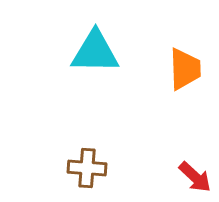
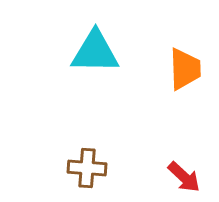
red arrow: moved 11 px left
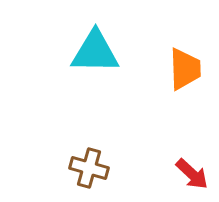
brown cross: moved 2 px right; rotated 12 degrees clockwise
red arrow: moved 8 px right, 3 px up
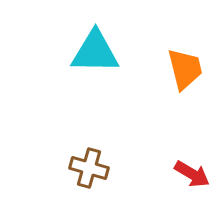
orange trapezoid: rotated 12 degrees counterclockwise
red arrow: rotated 12 degrees counterclockwise
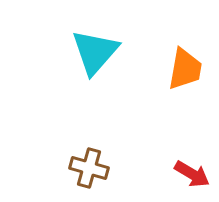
cyan triangle: rotated 50 degrees counterclockwise
orange trapezoid: rotated 24 degrees clockwise
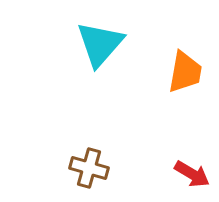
cyan triangle: moved 5 px right, 8 px up
orange trapezoid: moved 3 px down
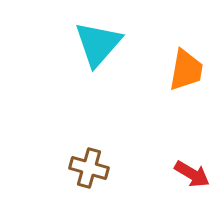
cyan triangle: moved 2 px left
orange trapezoid: moved 1 px right, 2 px up
